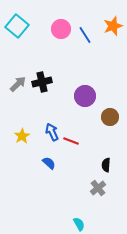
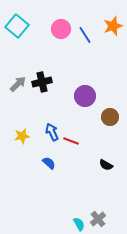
yellow star: rotated 21 degrees clockwise
black semicircle: rotated 64 degrees counterclockwise
gray cross: moved 31 px down
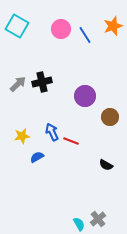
cyan square: rotated 10 degrees counterclockwise
blue semicircle: moved 12 px left, 6 px up; rotated 72 degrees counterclockwise
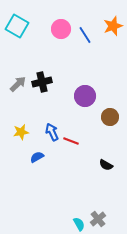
yellow star: moved 1 px left, 4 px up
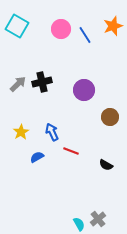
purple circle: moved 1 px left, 6 px up
yellow star: rotated 21 degrees counterclockwise
red line: moved 10 px down
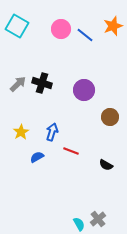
blue line: rotated 18 degrees counterclockwise
black cross: moved 1 px down; rotated 30 degrees clockwise
blue arrow: rotated 42 degrees clockwise
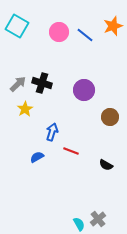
pink circle: moved 2 px left, 3 px down
yellow star: moved 4 px right, 23 px up
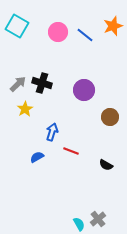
pink circle: moved 1 px left
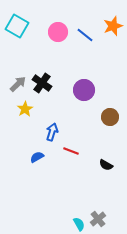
black cross: rotated 18 degrees clockwise
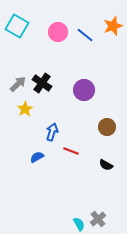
brown circle: moved 3 px left, 10 px down
